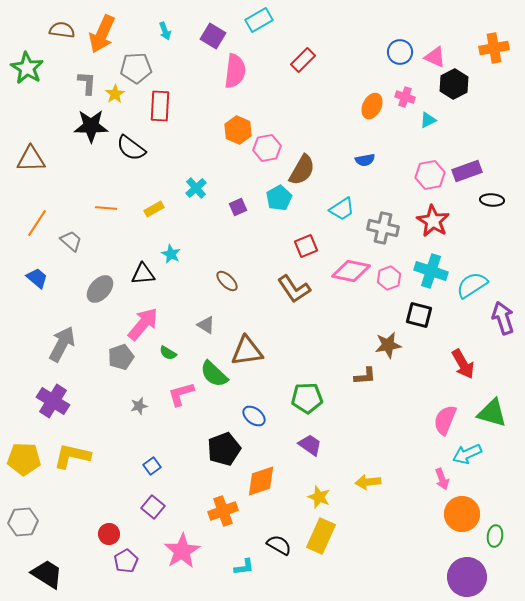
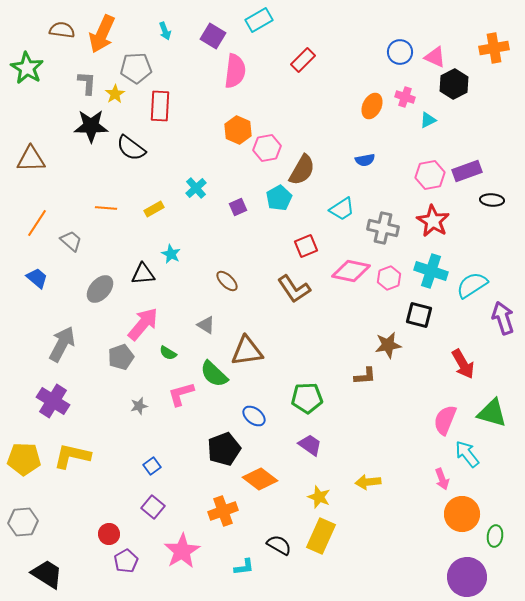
cyan arrow at (467, 454): rotated 76 degrees clockwise
orange diamond at (261, 481): moved 1 px left, 2 px up; rotated 56 degrees clockwise
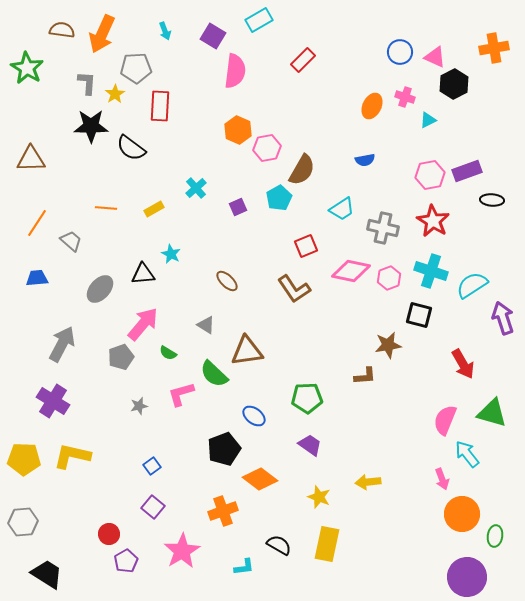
blue trapezoid at (37, 278): rotated 45 degrees counterclockwise
yellow rectangle at (321, 536): moved 6 px right, 8 px down; rotated 12 degrees counterclockwise
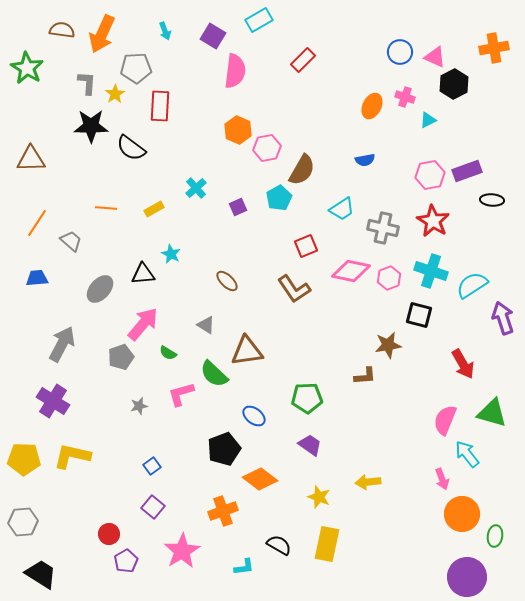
black trapezoid at (47, 574): moved 6 px left
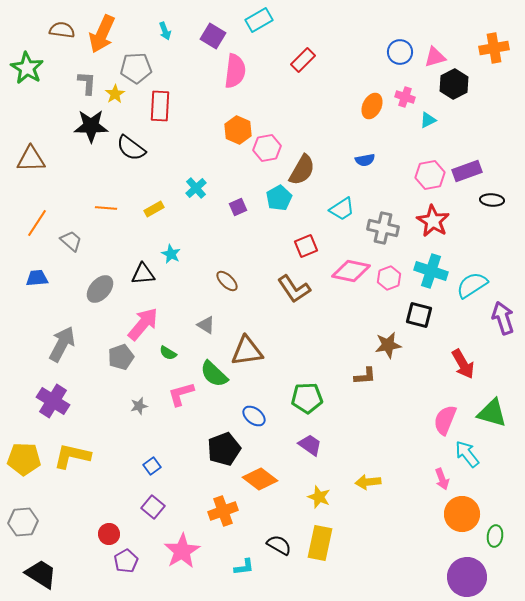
pink triangle at (435, 57): rotated 40 degrees counterclockwise
yellow rectangle at (327, 544): moved 7 px left, 1 px up
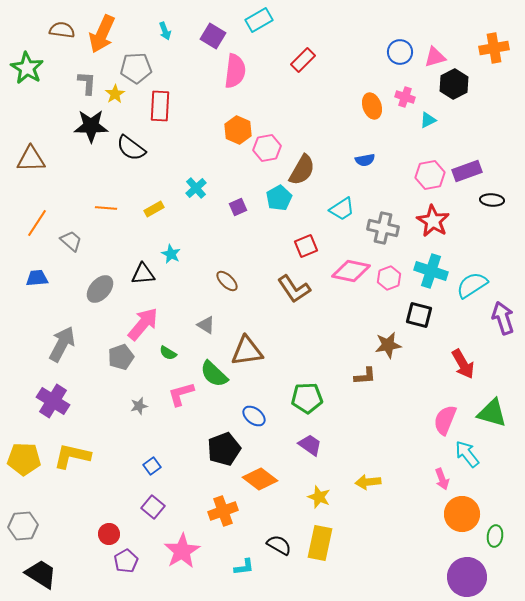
orange ellipse at (372, 106): rotated 45 degrees counterclockwise
gray hexagon at (23, 522): moved 4 px down
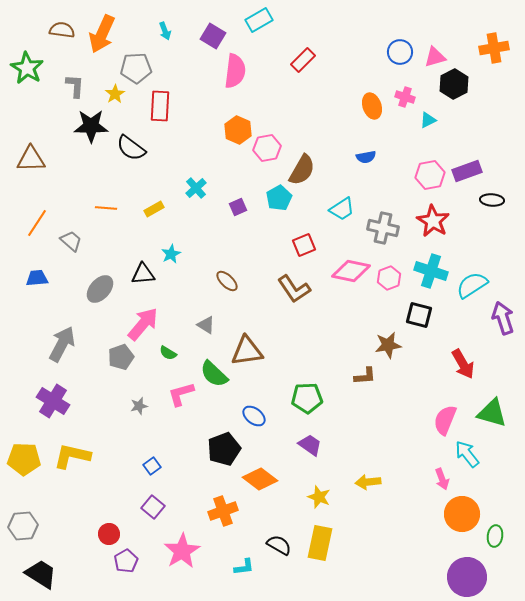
gray L-shape at (87, 83): moved 12 px left, 3 px down
blue semicircle at (365, 160): moved 1 px right, 3 px up
red square at (306, 246): moved 2 px left, 1 px up
cyan star at (171, 254): rotated 18 degrees clockwise
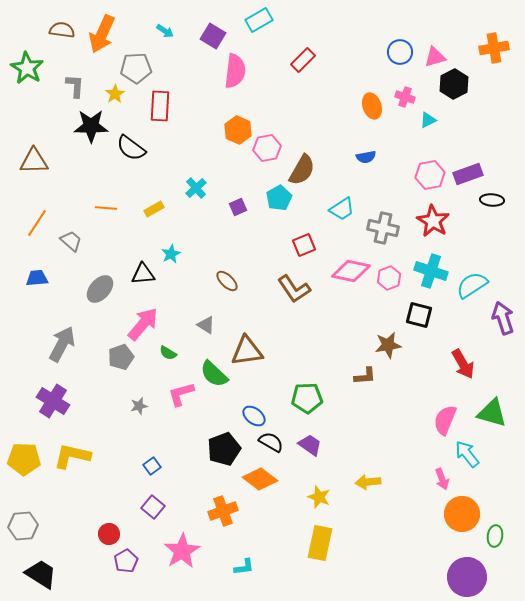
cyan arrow at (165, 31): rotated 36 degrees counterclockwise
brown triangle at (31, 159): moved 3 px right, 2 px down
purple rectangle at (467, 171): moved 1 px right, 3 px down
black semicircle at (279, 545): moved 8 px left, 103 px up
